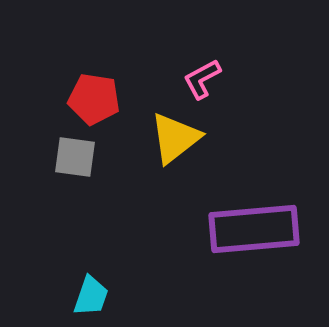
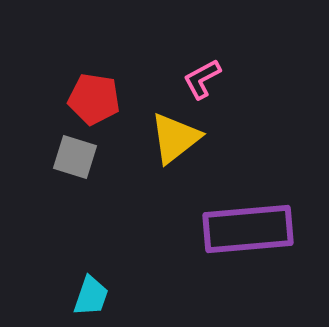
gray square: rotated 9 degrees clockwise
purple rectangle: moved 6 px left
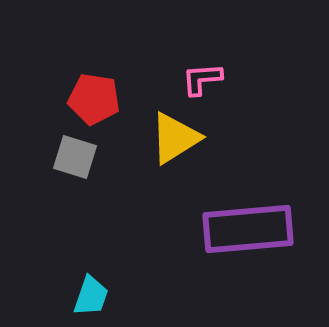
pink L-shape: rotated 24 degrees clockwise
yellow triangle: rotated 6 degrees clockwise
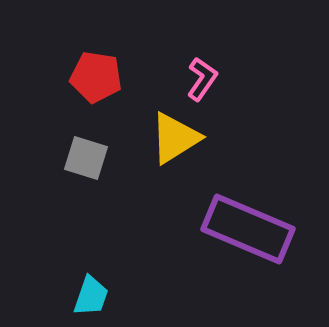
pink L-shape: rotated 129 degrees clockwise
red pentagon: moved 2 px right, 22 px up
gray square: moved 11 px right, 1 px down
purple rectangle: rotated 28 degrees clockwise
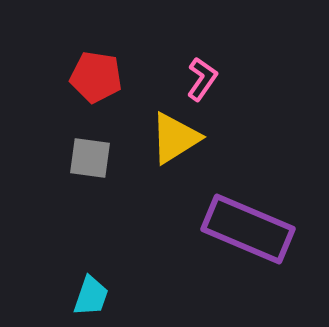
gray square: moved 4 px right; rotated 9 degrees counterclockwise
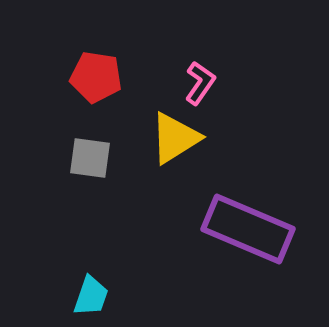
pink L-shape: moved 2 px left, 4 px down
